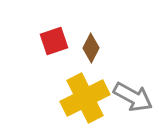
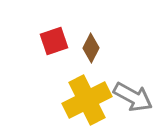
yellow cross: moved 2 px right, 2 px down
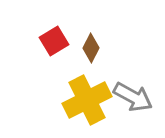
red square: rotated 12 degrees counterclockwise
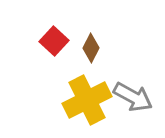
red square: rotated 16 degrees counterclockwise
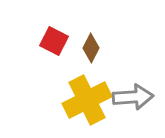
red square: rotated 16 degrees counterclockwise
gray arrow: rotated 33 degrees counterclockwise
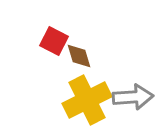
brown diamond: moved 12 px left, 8 px down; rotated 44 degrees counterclockwise
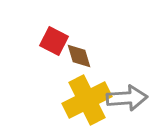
gray arrow: moved 6 px left, 1 px down
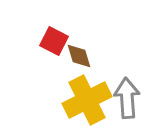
gray arrow: rotated 90 degrees counterclockwise
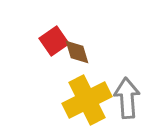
red square: rotated 28 degrees clockwise
brown diamond: moved 2 px left, 4 px up
